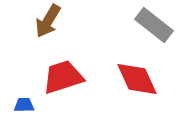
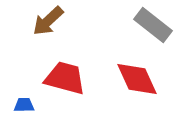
brown arrow: rotated 16 degrees clockwise
gray rectangle: moved 1 px left
red trapezoid: moved 2 px right, 1 px down; rotated 33 degrees clockwise
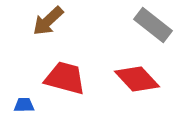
red diamond: rotated 18 degrees counterclockwise
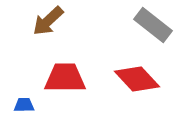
red trapezoid: rotated 15 degrees counterclockwise
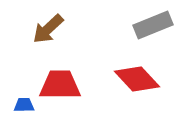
brown arrow: moved 8 px down
gray rectangle: rotated 60 degrees counterclockwise
red trapezoid: moved 5 px left, 7 px down
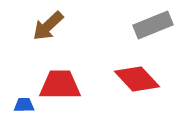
brown arrow: moved 3 px up
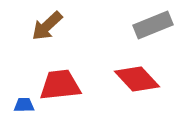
brown arrow: moved 1 px left
red trapezoid: rotated 6 degrees counterclockwise
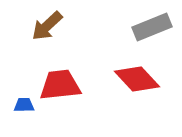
gray rectangle: moved 1 px left, 2 px down
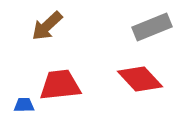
red diamond: moved 3 px right
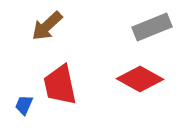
red diamond: rotated 18 degrees counterclockwise
red trapezoid: rotated 96 degrees counterclockwise
blue trapezoid: rotated 65 degrees counterclockwise
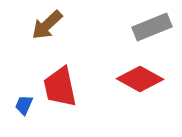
brown arrow: moved 1 px up
red trapezoid: moved 2 px down
